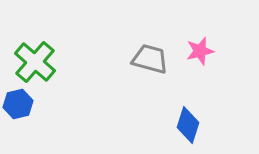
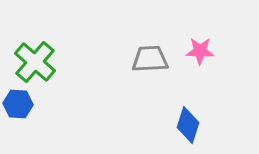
pink star: rotated 16 degrees clockwise
gray trapezoid: rotated 18 degrees counterclockwise
blue hexagon: rotated 16 degrees clockwise
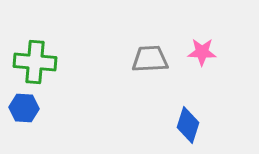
pink star: moved 2 px right, 1 px down
green cross: rotated 36 degrees counterclockwise
blue hexagon: moved 6 px right, 4 px down
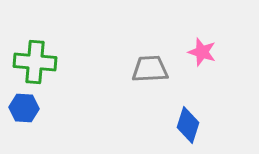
pink star: rotated 16 degrees clockwise
gray trapezoid: moved 10 px down
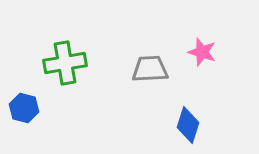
green cross: moved 30 px right, 1 px down; rotated 15 degrees counterclockwise
blue hexagon: rotated 12 degrees clockwise
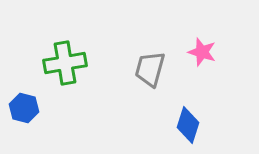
gray trapezoid: rotated 72 degrees counterclockwise
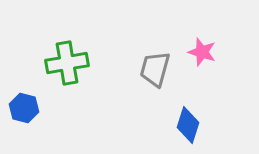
green cross: moved 2 px right
gray trapezoid: moved 5 px right
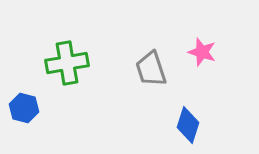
gray trapezoid: moved 4 px left; rotated 33 degrees counterclockwise
